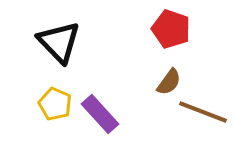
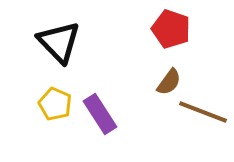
purple rectangle: rotated 9 degrees clockwise
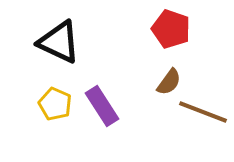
black triangle: rotated 21 degrees counterclockwise
purple rectangle: moved 2 px right, 8 px up
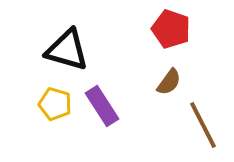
black triangle: moved 8 px right, 8 px down; rotated 9 degrees counterclockwise
yellow pentagon: rotated 8 degrees counterclockwise
brown line: moved 13 px down; rotated 42 degrees clockwise
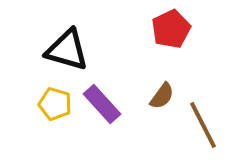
red pentagon: rotated 27 degrees clockwise
brown semicircle: moved 7 px left, 14 px down
purple rectangle: moved 2 px up; rotated 9 degrees counterclockwise
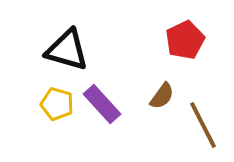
red pentagon: moved 14 px right, 11 px down
yellow pentagon: moved 2 px right
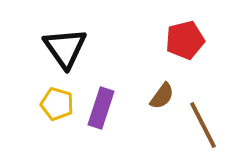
red pentagon: rotated 12 degrees clockwise
black triangle: moved 2 px left, 2 px up; rotated 39 degrees clockwise
purple rectangle: moved 1 px left, 4 px down; rotated 60 degrees clockwise
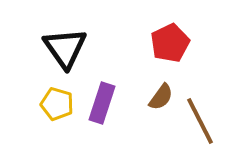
red pentagon: moved 15 px left, 3 px down; rotated 12 degrees counterclockwise
brown semicircle: moved 1 px left, 1 px down
purple rectangle: moved 1 px right, 5 px up
brown line: moved 3 px left, 4 px up
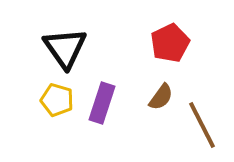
yellow pentagon: moved 4 px up
brown line: moved 2 px right, 4 px down
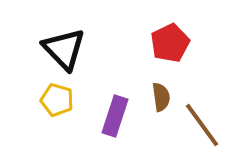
black triangle: moved 1 px left, 1 px down; rotated 9 degrees counterclockwise
brown semicircle: rotated 44 degrees counterclockwise
purple rectangle: moved 13 px right, 13 px down
brown line: rotated 9 degrees counterclockwise
